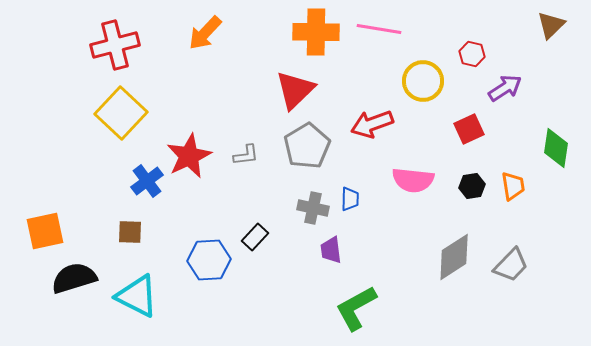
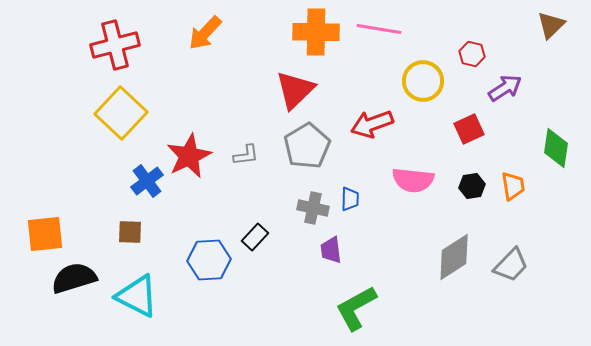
orange square: moved 3 px down; rotated 6 degrees clockwise
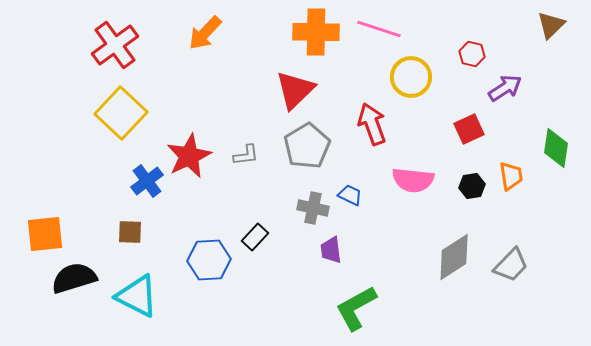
pink line: rotated 9 degrees clockwise
red cross: rotated 21 degrees counterclockwise
yellow circle: moved 12 px left, 4 px up
red arrow: rotated 90 degrees clockwise
orange trapezoid: moved 2 px left, 10 px up
blue trapezoid: moved 4 px up; rotated 65 degrees counterclockwise
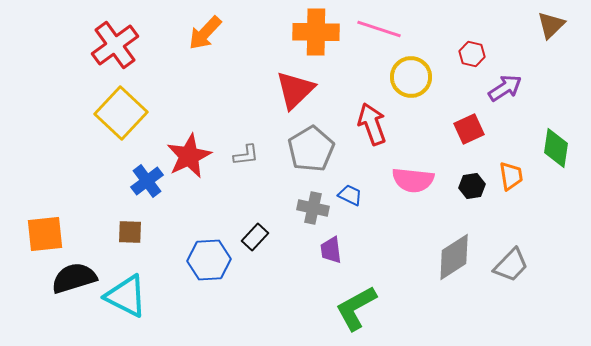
gray pentagon: moved 4 px right, 3 px down
cyan triangle: moved 11 px left
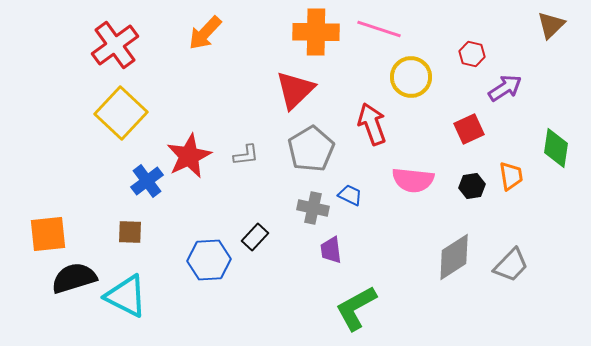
orange square: moved 3 px right
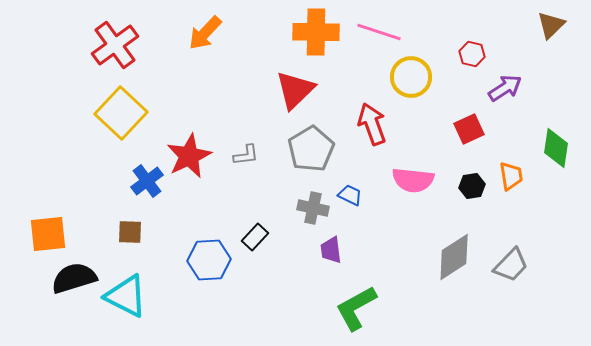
pink line: moved 3 px down
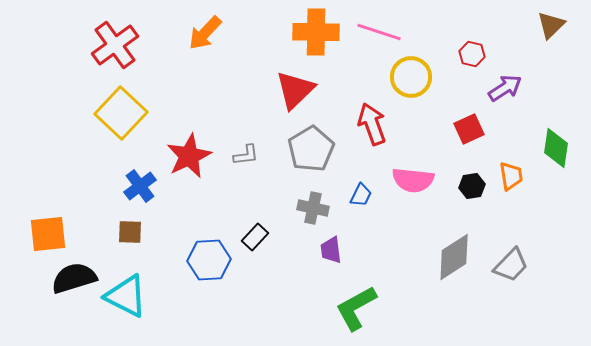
blue cross: moved 7 px left, 5 px down
blue trapezoid: moved 11 px right; rotated 90 degrees clockwise
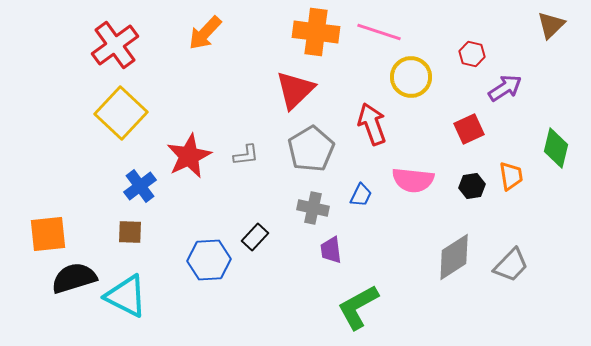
orange cross: rotated 6 degrees clockwise
green diamond: rotated 6 degrees clockwise
green L-shape: moved 2 px right, 1 px up
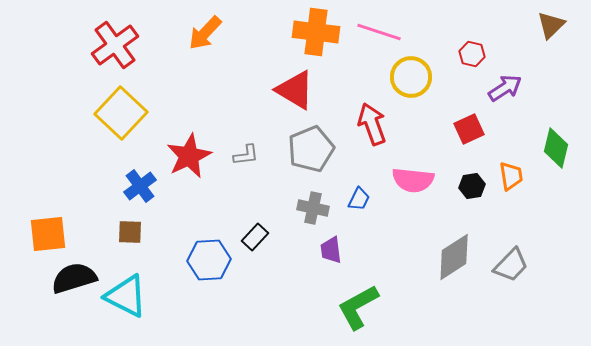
red triangle: rotated 45 degrees counterclockwise
gray pentagon: rotated 9 degrees clockwise
blue trapezoid: moved 2 px left, 4 px down
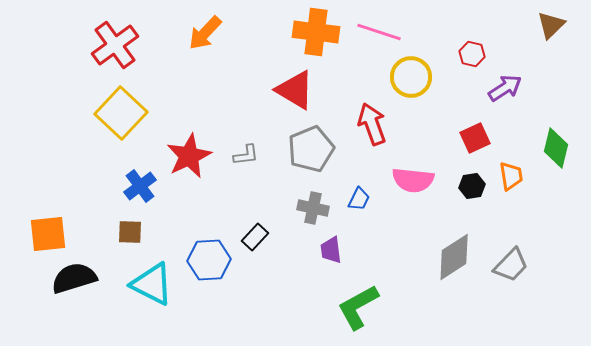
red square: moved 6 px right, 9 px down
cyan triangle: moved 26 px right, 12 px up
